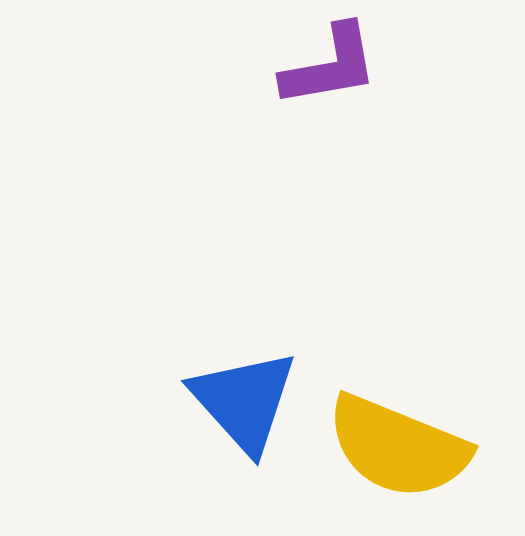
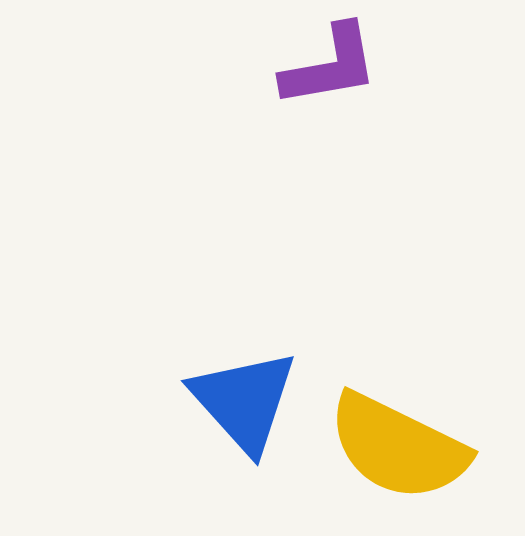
yellow semicircle: rotated 4 degrees clockwise
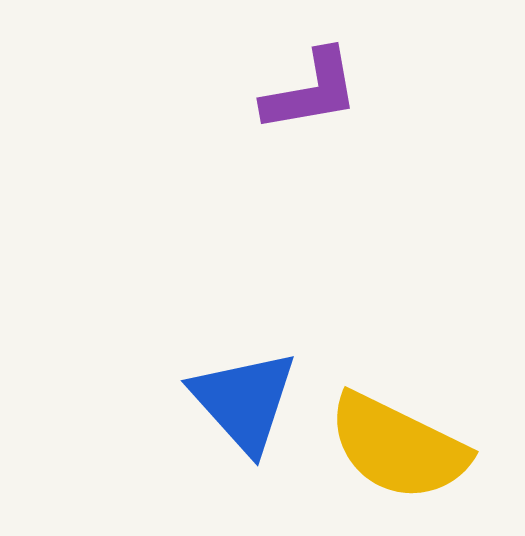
purple L-shape: moved 19 px left, 25 px down
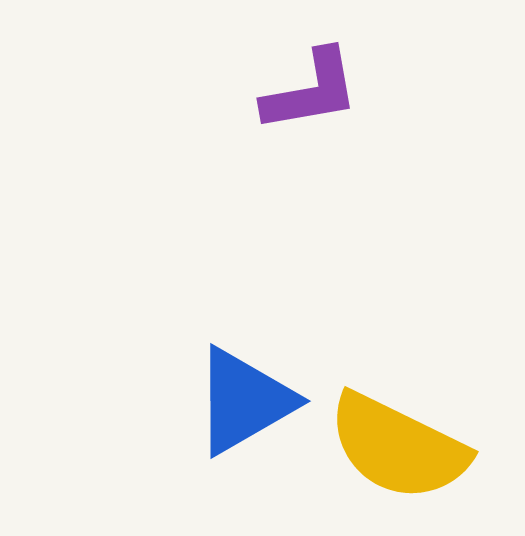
blue triangle: rotated 42 degrees clockwise
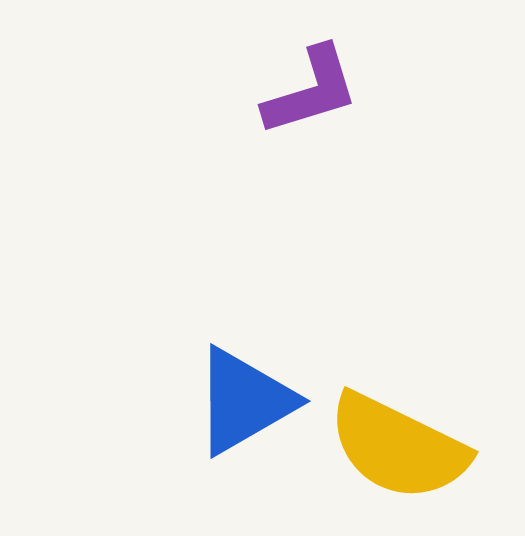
purple L-shape: rotated 7 degrees counterclockwise
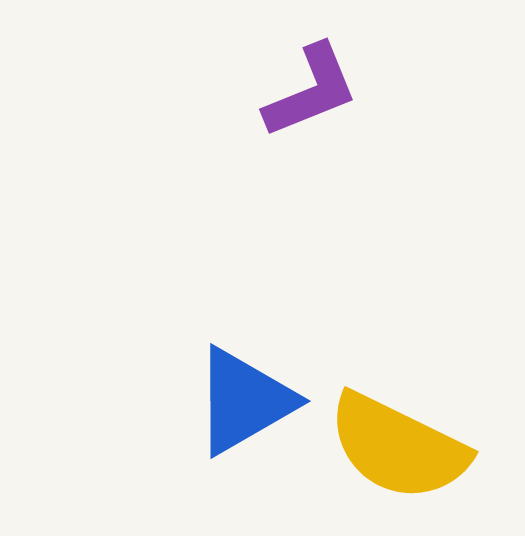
purple L-shape: rotated 5 degrees counterclockwise
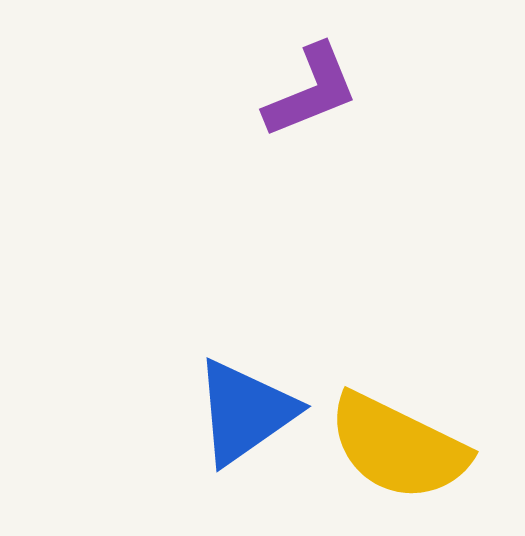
blue triangle: moved 1 px right, 11 px down; rotated 5 degrees counterclockwise
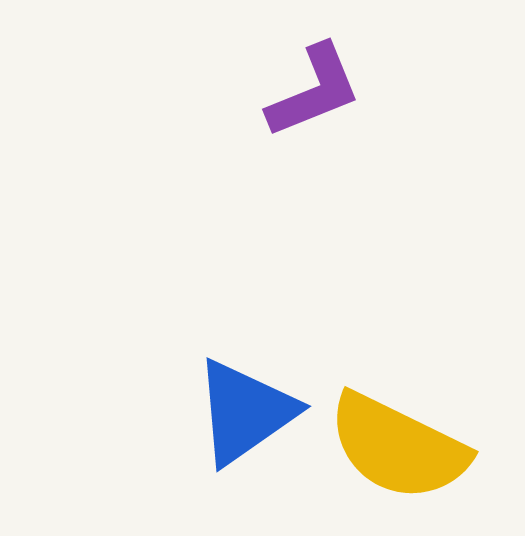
purple L-shape: moved 3 px right
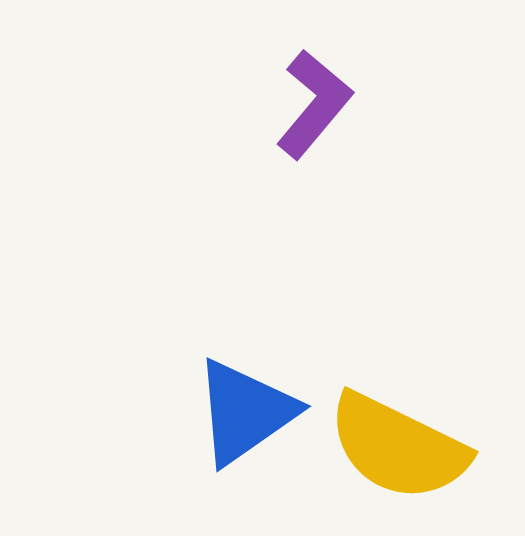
purple L-shape: moved 13 px down; rotated 28 degrees counterclockwise
